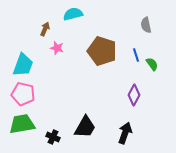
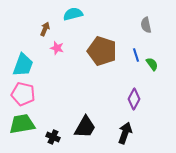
purple diamond: moved 4 px down
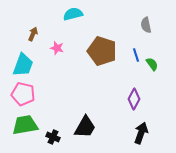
brown arrow: moved 12 px left, 5 px down
green trapezoid: moved 3 px right, 1 px down
black arrow: moved 16 px right
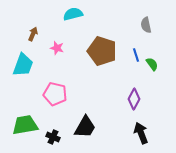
pink pentagon: moved 32 px right
black arrow: rotated 40 degrees counterclockwise
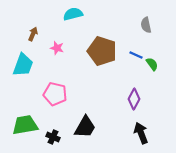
blue line: rotated 48 degrees counterclockwise
